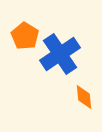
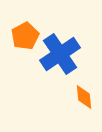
orange pentagon: rotated 12 degrees clockwise
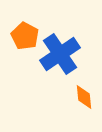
orange pentagon: rotated 16 degrees counterclockwise
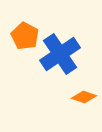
orange diamond: rotated 65 degrees counterclockwise
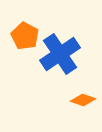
orange diamond: moved 1 px left, 3 px down
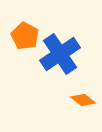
orange diamond: rotated 20 degrees clockwise
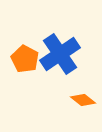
orange pentagon: moved 23 px down
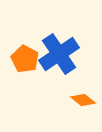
blue cross: moved 1 px left
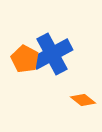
blue cross: moved 7 px left; rotated 6 degrees clockwise
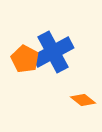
blue cross: moved 1 px right, 2 px up
